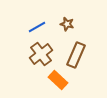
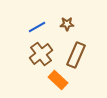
brown star: rotated 16 degrees counterclockwise
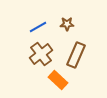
blue line: moved 1 px right
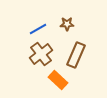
blue line: moved 2 px down
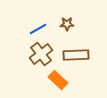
brown rectangle: rotated 65 degrees clockwise
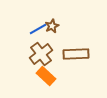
brown star: moved 15 px left, 2 px down; rotated 24 degrees counterclockwise
brown rectangle: moved 1 px up
orange rectangle: moved 12 px left, 4 px up
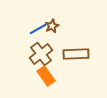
orange rectangle: rotated 12 degrees clockwise
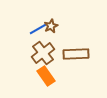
brown star: moved 1 px left
brown cross: moved 2 px right, 1 px up
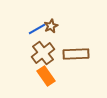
blue line: moved 1 px left
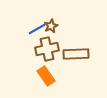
brown cross: moved 4 px right, 4 px up; rotated 25 degrees clockwise
